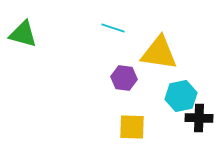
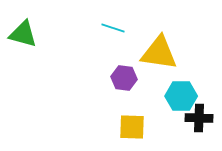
cyan hexagon: rotated 12 degrees clockwise
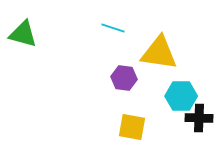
yellow square: rotated 8 degrees clockwise
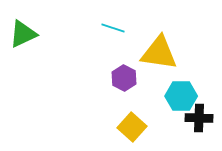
green triangle: rotated 40 degrees counterclockwise
purple hexagon: rotated 20 degrees clockwise
yellow square: rotated 32 degrees clockwise
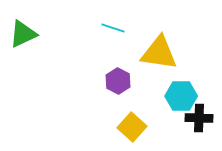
purple hexagon: moved 6 px left, 3 px down
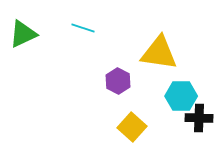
cyan line: moved 30 px left
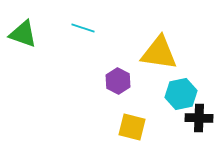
green triangle: rotated 44 degrees clockwise
cyan hexagon: moved 2 px up; rotated 12 degrees counterclockwise
yellow square: rotated 28 degrees counterclockwise
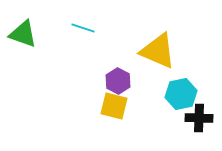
yellow triangle: moved 1 px left, 2 px up; rotated 15 degrees clockwise
yellow square: moved 18 px left, 21 px up
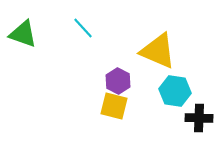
cyan line: rotated 30 degrees clockwise
cyan hexagon: moved 6 px left, 3 px up; rotated 20 degrees clockwise
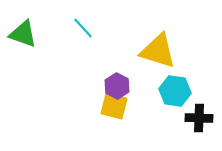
yellow triangle: rotated 6 degrees counterclockwise
purple hexagon: moved 1 px left, 5 px down
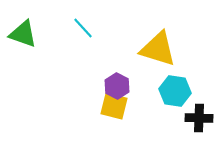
yellow triangle: moved 2 px up
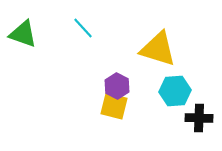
cyan hexagon: rotated 12 degrees counterclockwise
